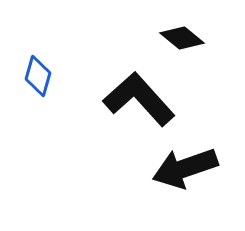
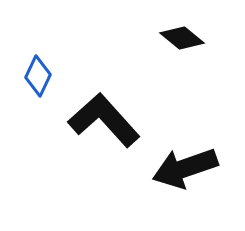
blue diamond: rotated 9 degrees clockwise
black L-shape: moved 35 px left, 21 px down
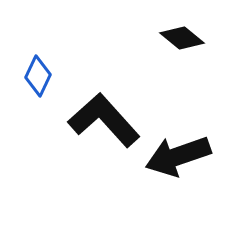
black arrow: moved 7 px left, 12 px up
